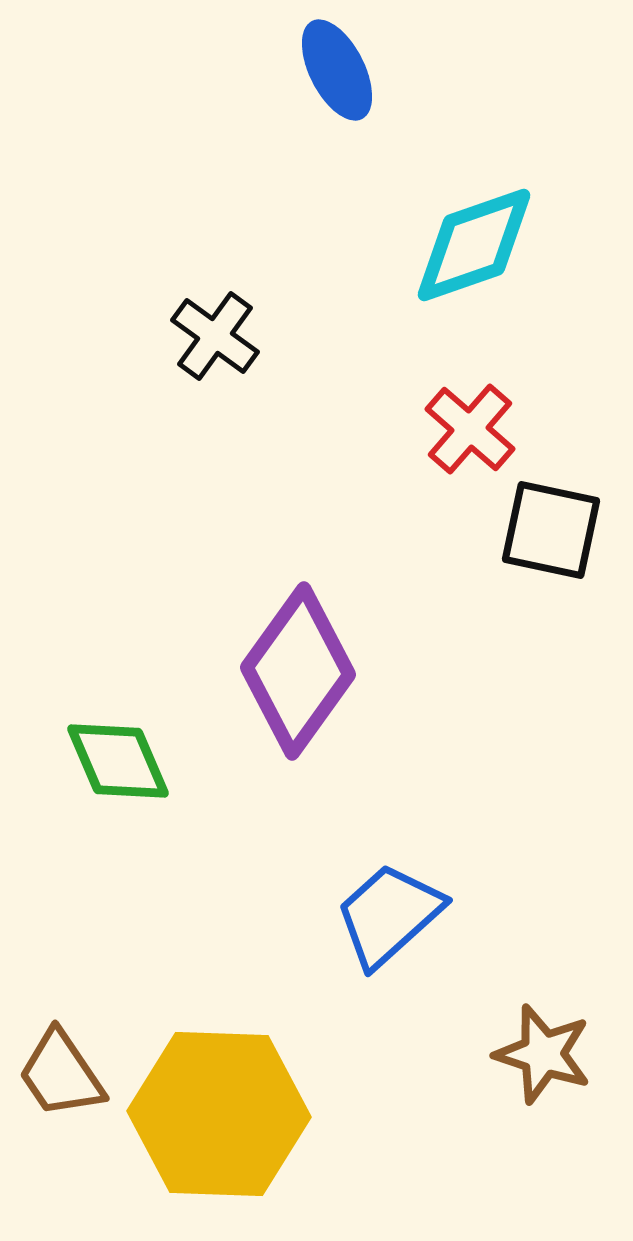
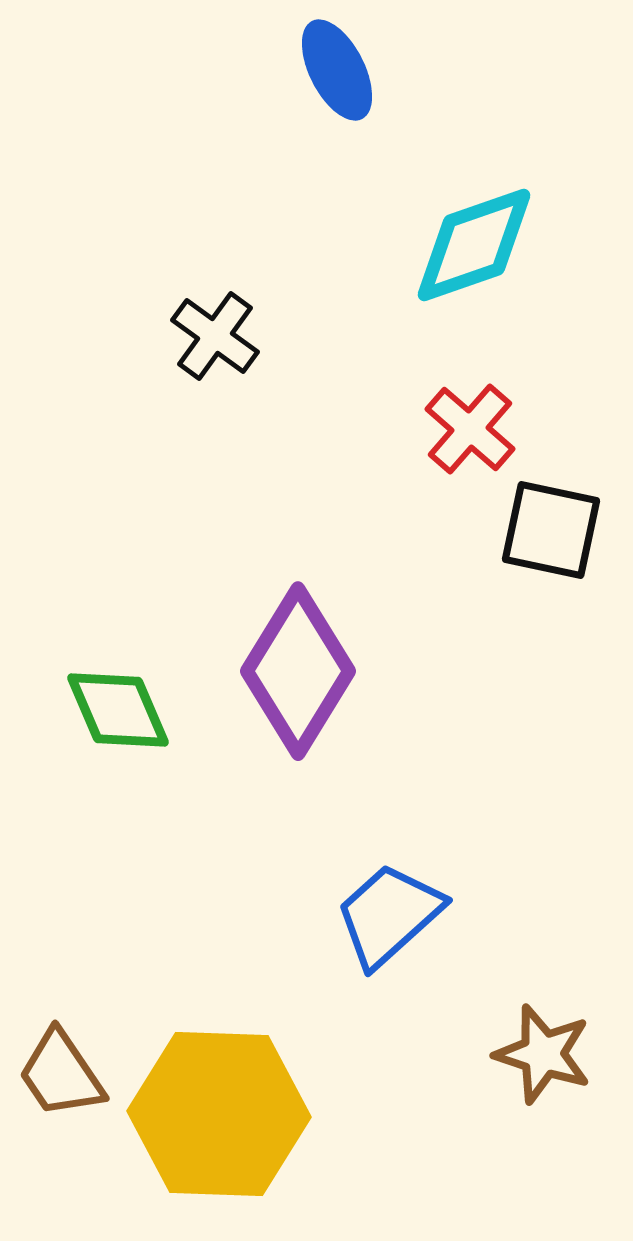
purple diamond: rotated 4 degrees counterclockwise
green diamond: moved 51 px up
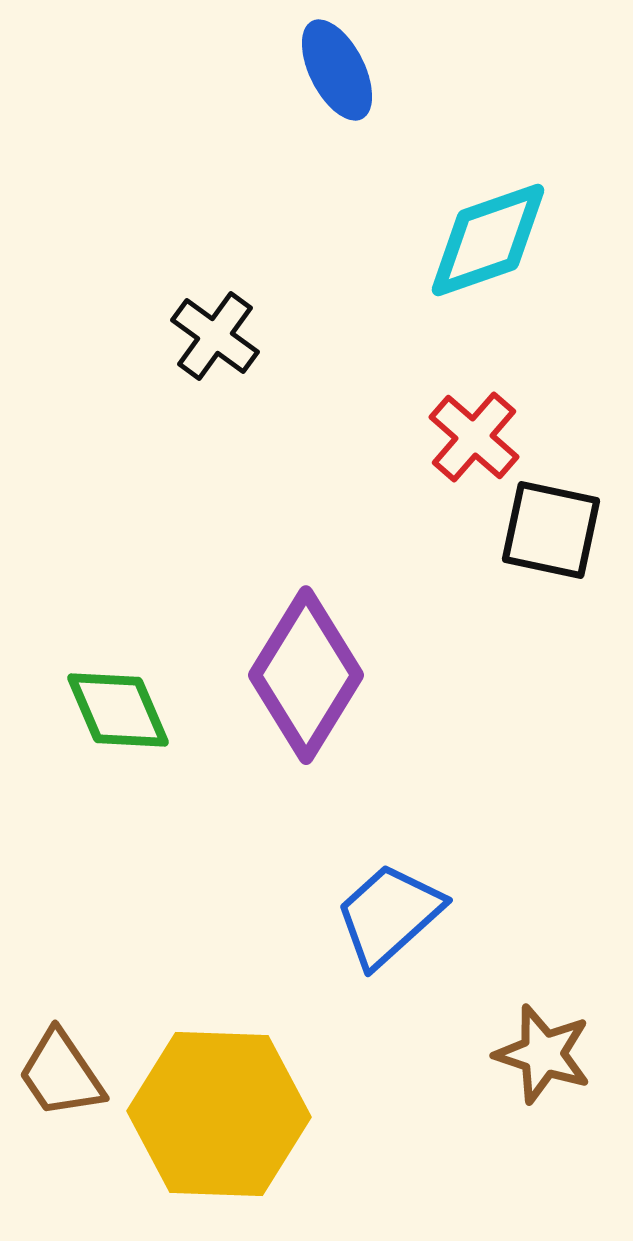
cyan diamond: moved 14 px right, 5 px up
red cross: moved 4 px right, 8 px down
purple diamond: moved 8 px right, 4 px down
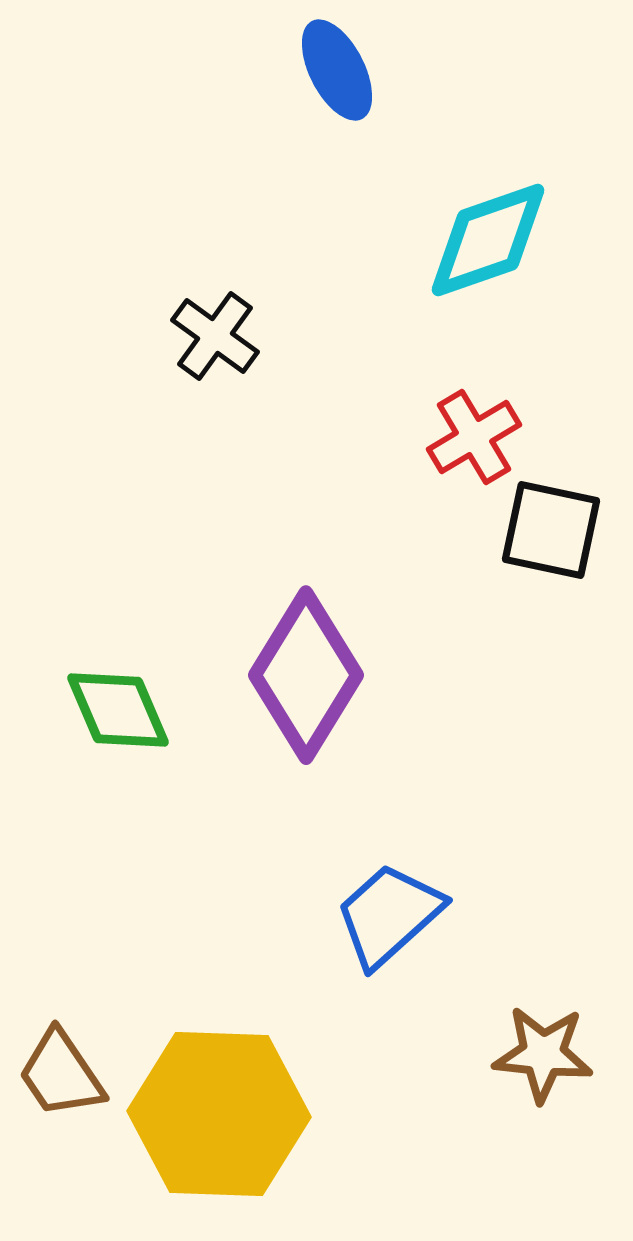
red cross: rotated 18 degrees clockwise
brown star: rotated 12 degrees counterclockwise
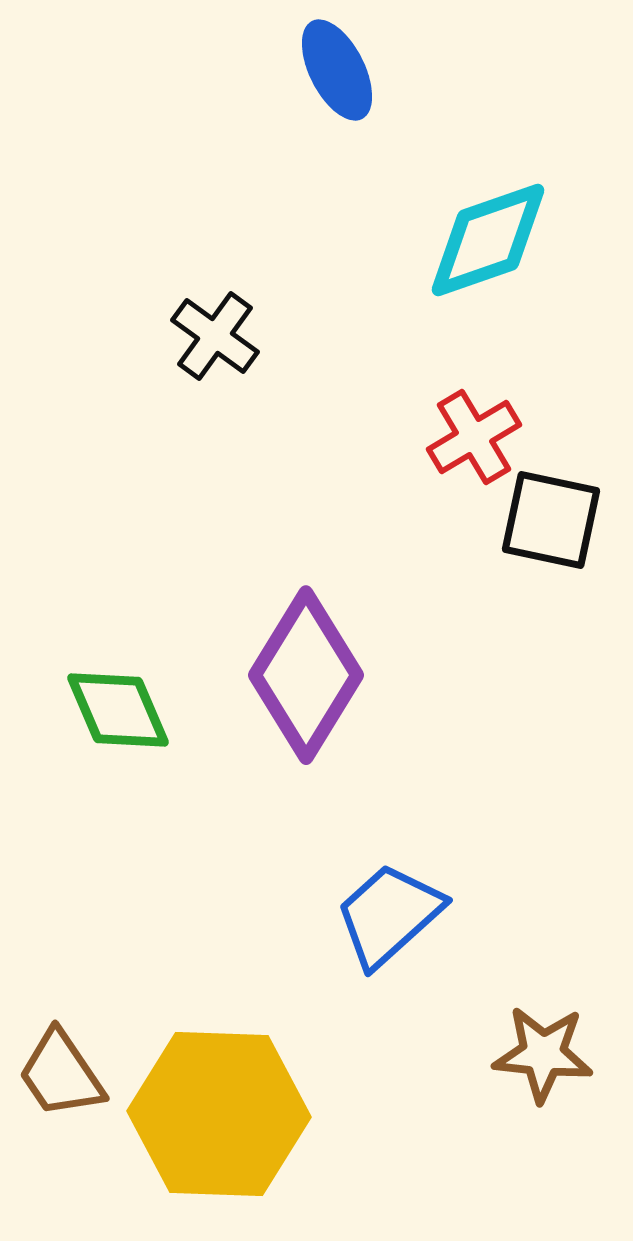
black square: moved 10 px up
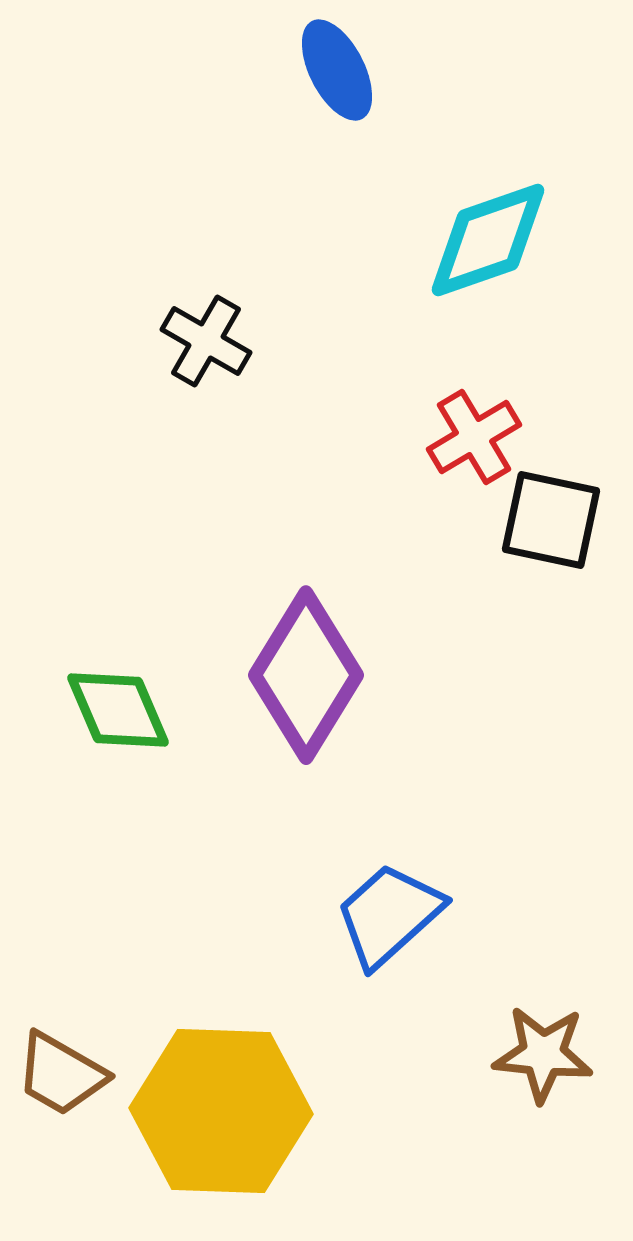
black cross: moved 9 px left, 5 px down; rotated 6 degrees counterclockwise
brown trapezoid: rotated 26 degrees counterclockwise
yellow hexagon: moved 2 px right, 3 px up
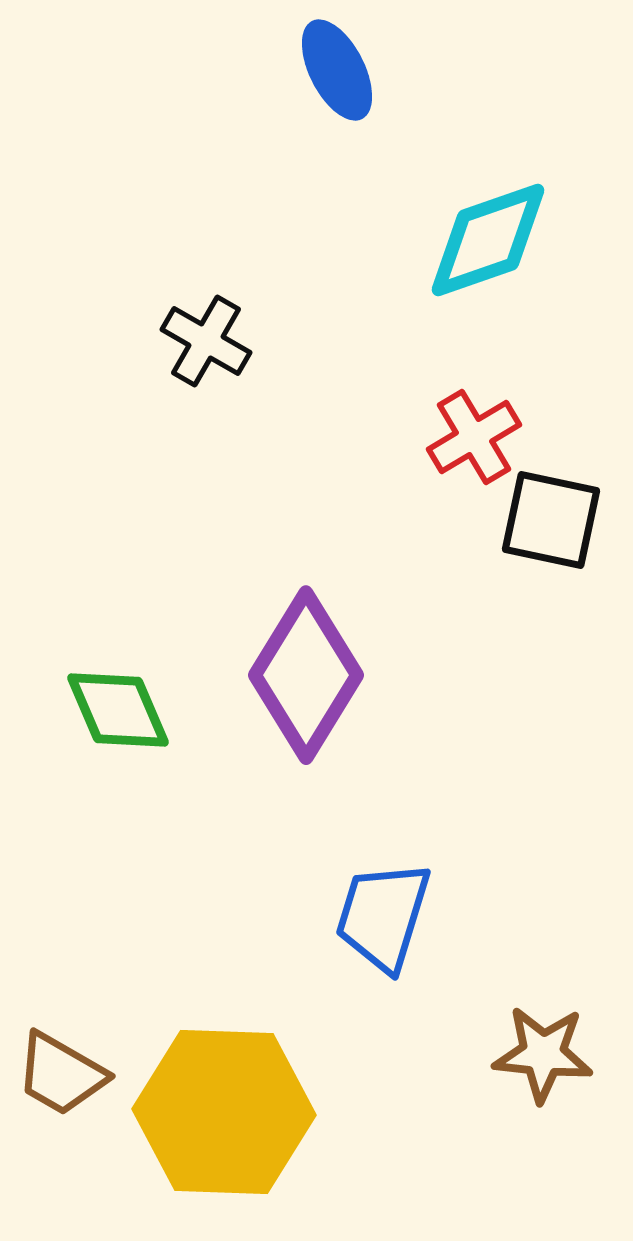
blue trapezoid: moved 6 px left, 1 px down; rotated 31 degrees counterclockwise
yellow hexagon: moved 3 px right, 1 px down
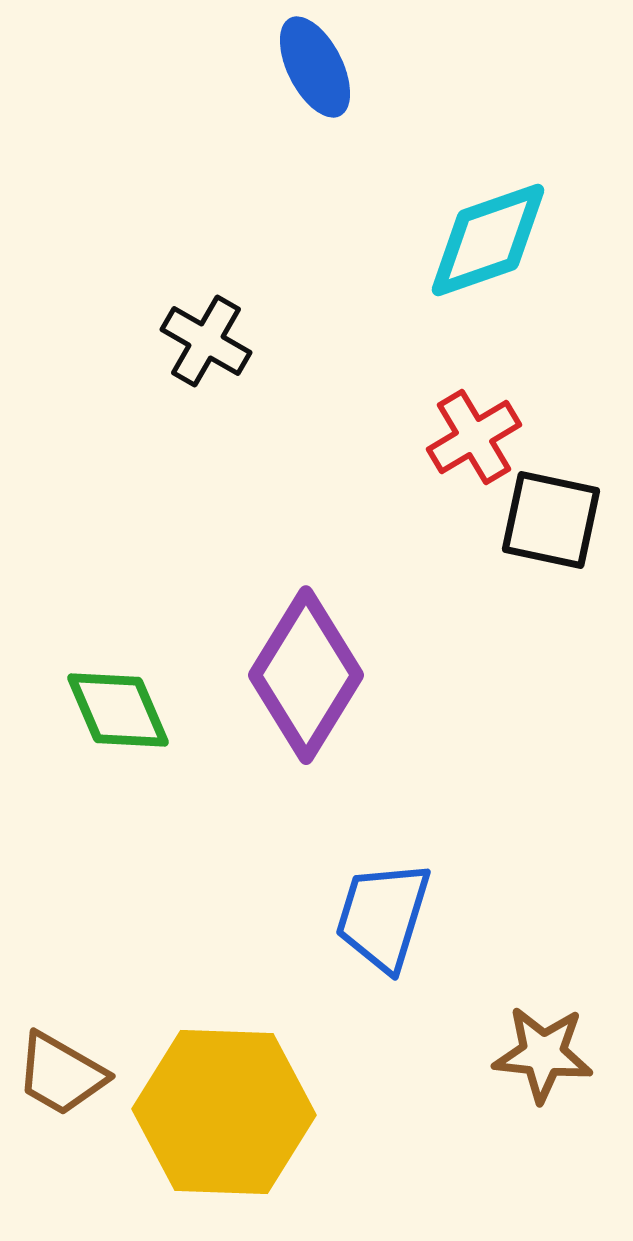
blue ellipse: moved 22 px left, 3 px up
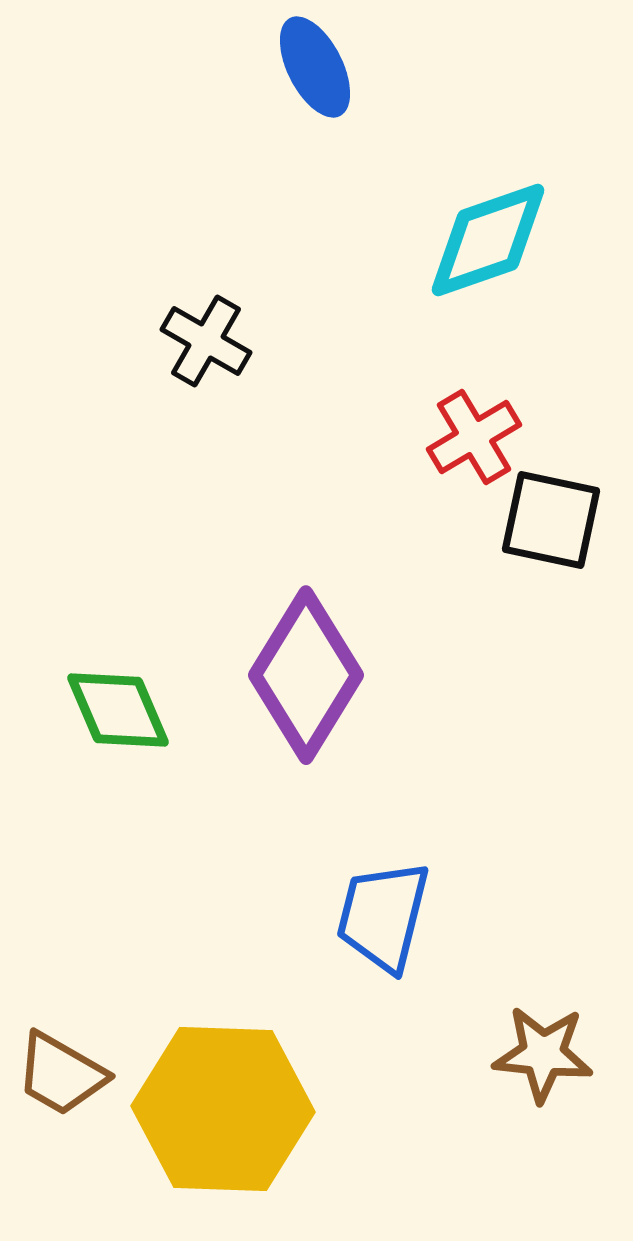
blue trapezoid: rotated 3 degrees counterclockwise
yellow hexagon: moved 1 px left, 3 px up
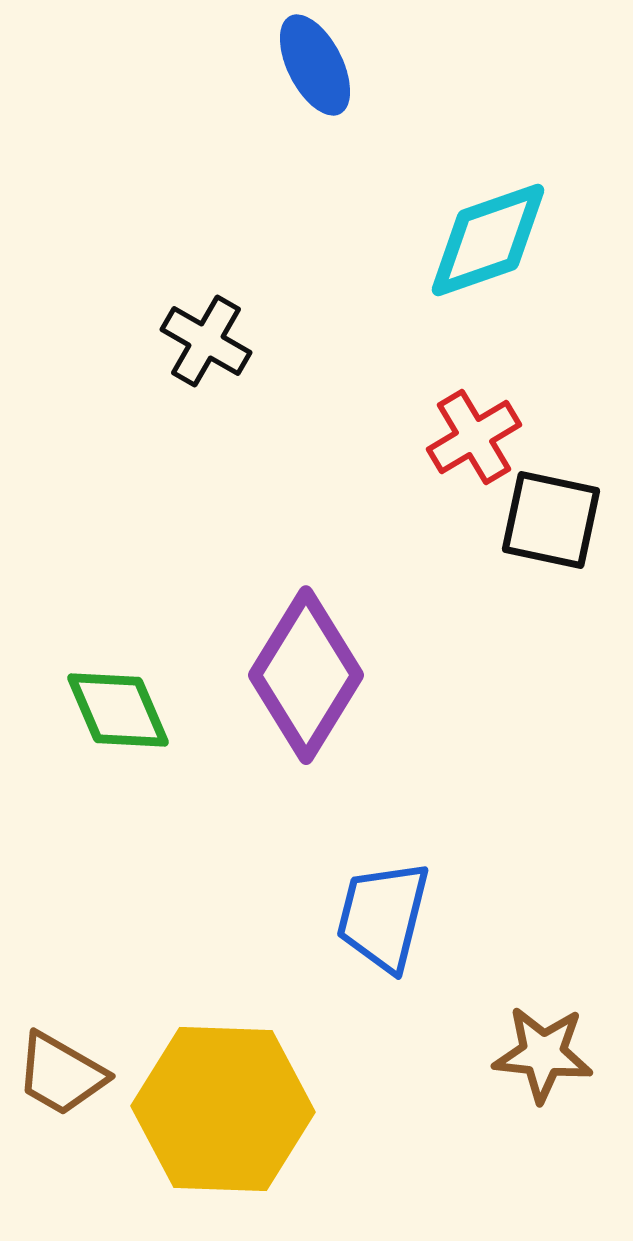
blue ellipse: moved 2 px up
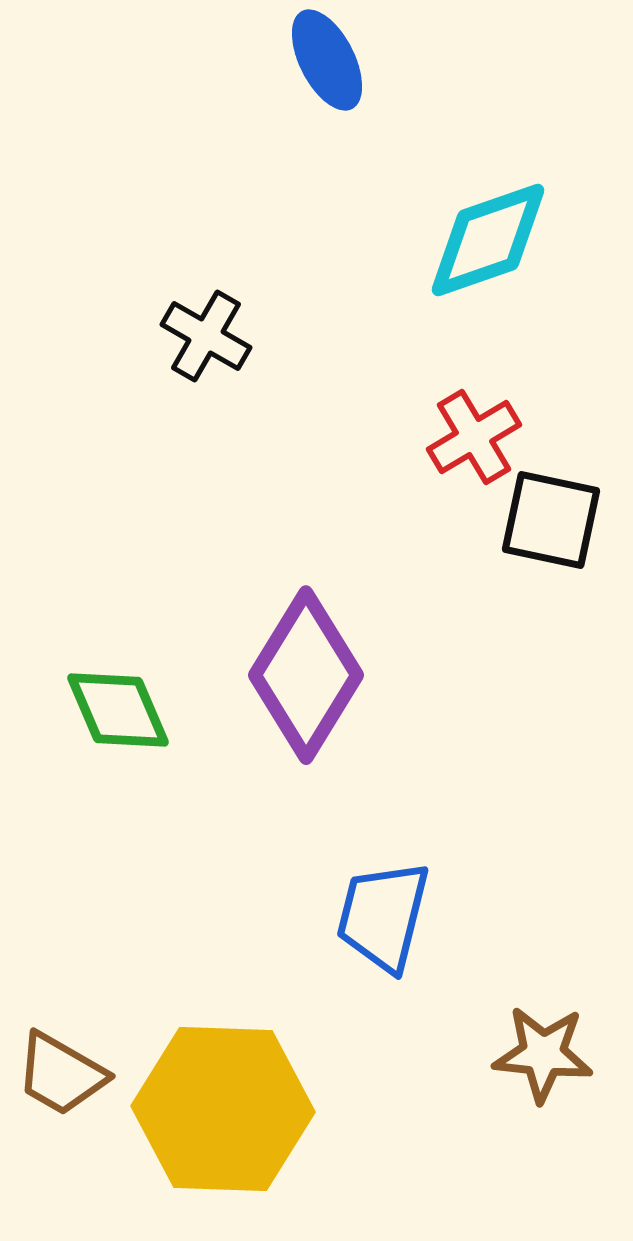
blue ellipse: moved 12 px right, 5 px up
black cross: moved 5 px up
